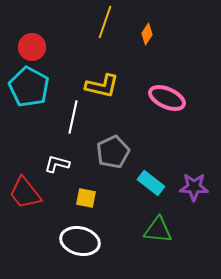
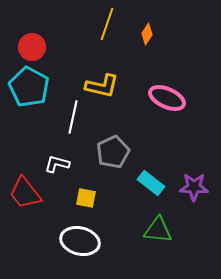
yellow line: moved 2 px right, 2 px down
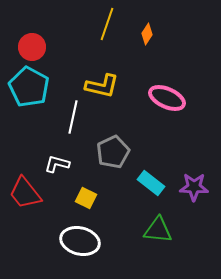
yellow square: rotated 15 degrees clockwise
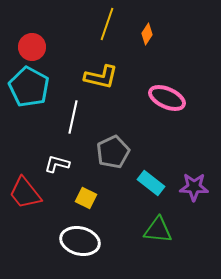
yellow L-shape: moved 1 px left, 9 px up
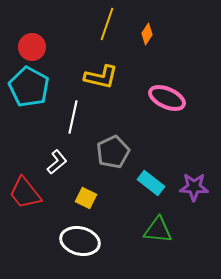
white L-shape: moved 2 px up; rotated 125 degrees clockwise
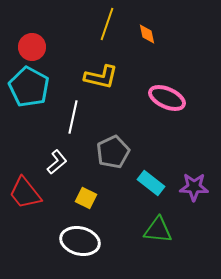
orange diamond: rotated 45 degrees counterclockwise
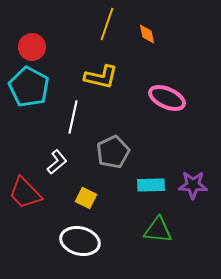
cyan rectangle: moved 2 px down; rotated 40 degrees counterclockwise
purple star: moved 1 px left, 2 px up
red trapezoid: rotated 6 degrees counterclockwise
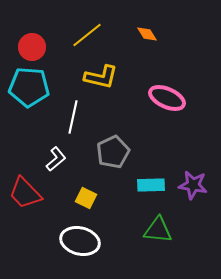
yellow line: moved 20 px left, 11 px down; rotated 32 degrees clockwise
orange diamond: rotated 20 degrees counterclockwise
cyan pentagon: rotated 24 degrees counterclockwise
white L-shape: moved 1 px left, 3 px up
purple star: rotated 8 degrees clockwise
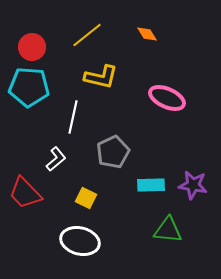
green triangle: moved 10 px right
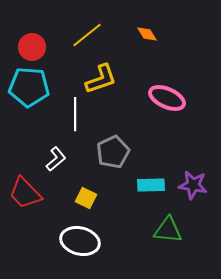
yellow L-shape: moved 2 px down; rotated 32 degrees counterclockwise
white line: moved 2 px right, 3 px up; rotated 12 degrees counterclockwise
